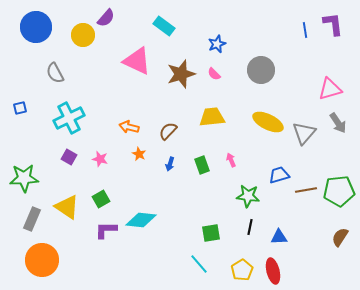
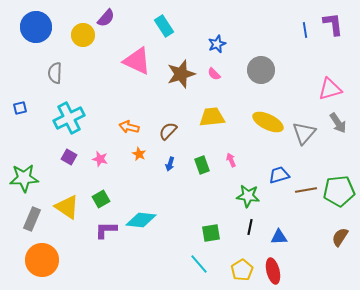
cyan rectangle at (164, 26): rotated 20 degrees clockwise
gray semicircle at (55, 73): rotated 30 degrees clockwise
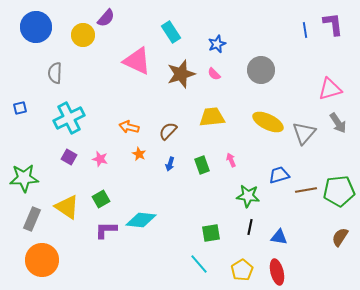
cyan rectangle at (164, 26): moved 7 px right, 6 px down
blue triangle at (279, 237): rotated 12 degrees clockwise
red ellipse at (273, 271): moved 4 px right, 1 px down
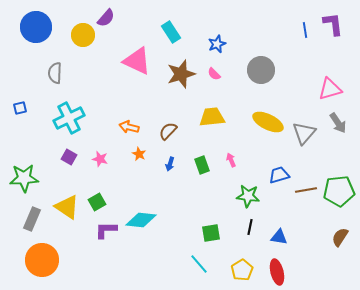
green square at (101, 199): moved 4 px left, 3 px down
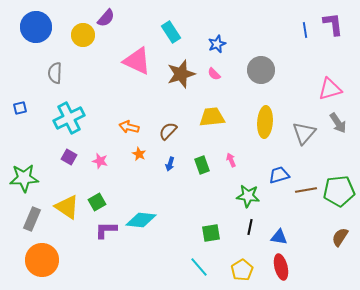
yellow ellipse at (268, 122): moved 3 px left; rotated 68 degrees clockwise
pink star at (100, 159): moved 2 px down
cyan line at (199, 264): moved 3 px down
red ellipse at (277, 272): moved 4 px right, 5 px up
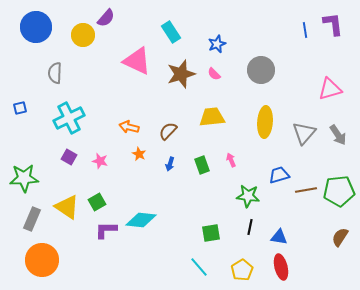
gray arrow at (338, 123): moved 12 px down
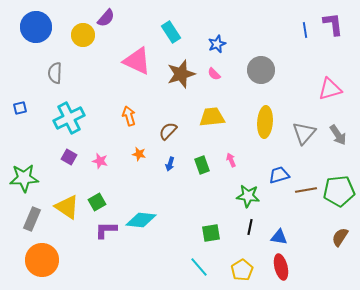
orange arrow at (129, 127): moved 11 px up; rotated 60 degrees clockwise
orange star at (139, 154): rotated 16 degrees counterclockwise
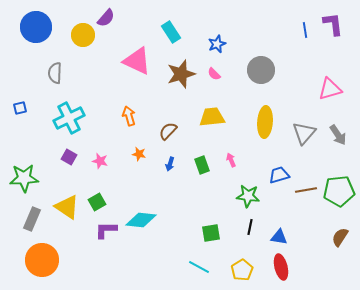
cyan line at (199, 267): rotated 20 degrees counterclockwise
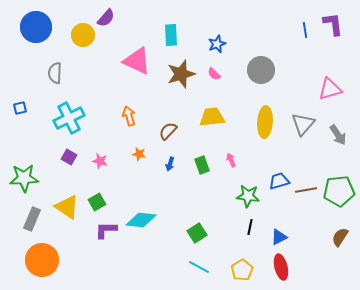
cyan rectangle at (171, 32): moved 3 px down; rotated 30 degrees clockwise
gray triangle at (304, 133): moved 1 px left, 9 px up
blue trapezoid at (279, 175): moved 6 px down
green square at (211, 233): moved 14 px left; rotated 24 degrees counterclockwise
blue triangle at (279, 237): rotated 36 degrees counterclockwise
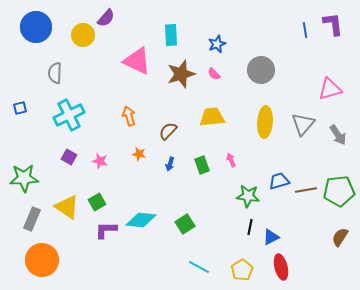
cyan cross at (69, 118): moved 3 px up
green square at (197, 233): moved 12 px left, 9 px up
blue triangle at (279, 237): moved 8 px left
